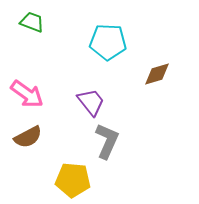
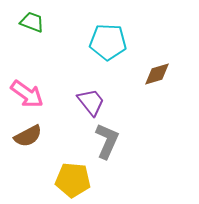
brown semicircle: moved 1 px up
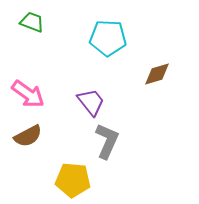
cyan pentagon: moved 4 px up
pink arrow: moved 1 px right
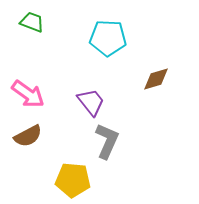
brown diamond: moved 1 px left, 5 px down
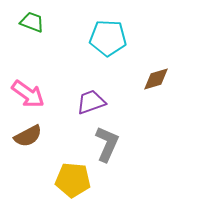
purple trapezoid: rotated 72 degrees counterclockwise
gray L-shape: moved 3 px down
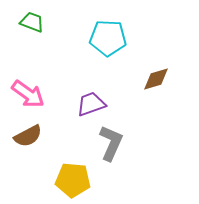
purple trapezoid: moved 2 px down
gray L-shape: moved 4 px right, 1 px up
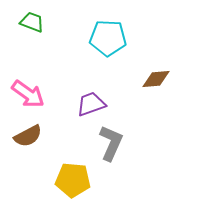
brown diamond: rotated 12 degrees clockwise
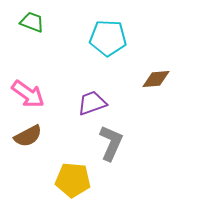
purple trapezoid: moved 1 px right, 1 px up
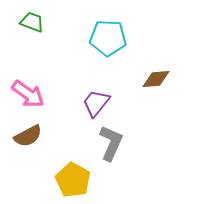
purple trapezoid: moved 4 px right; rotated 32 degrees counterclockwise
yellow pentagon: rotated 24 degrees clockwise
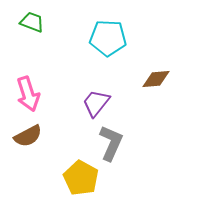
pink arrow: rotated 36 degrees clockwise
yellow pentagon: moved 8 px right, 2 px up
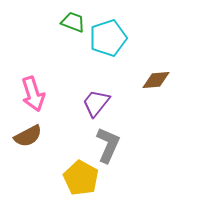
green trapezoid: moved 41 px right
cyan pentagon: rotated 21 degrees counterclockwise
brown diamond: moved 1 px down
pink arrow: moved 5 px right
gray L-shape: moved 3 px left, 2 px down
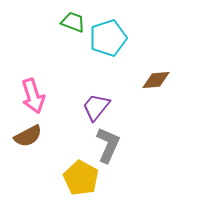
pink arrow: moved 2 px down
purple trapezoid: moved 4 px down
